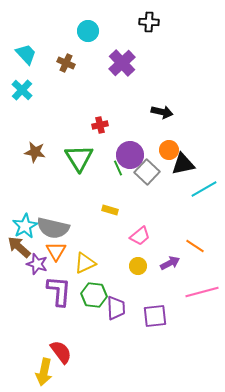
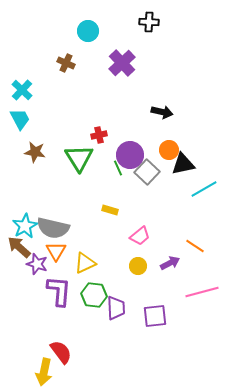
cyan trapezoid: moved 6 px left, 65 px down; rotated 15 degrees clockwise
red cross: moved 1 px left, 10 px down
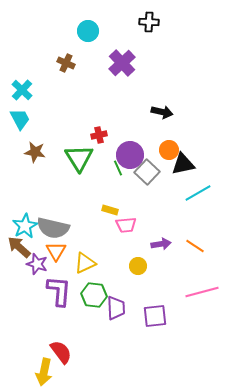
cyan line: moved 6 px left, 4 px down
pink trapezoid: moved 14 px left, 11 px up; rotated 35 degrees clockwise
purple arrow: moved 9 px left, 19 px up; rotated 18 degrees clockwise
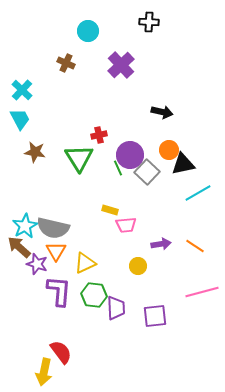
purple cross: moved 1 px left, 2 px down
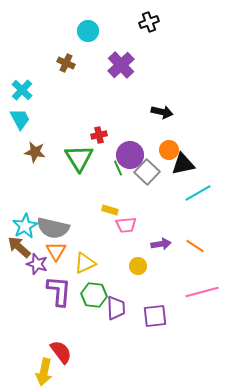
black cross: rotated 24 degrees counterclockwise
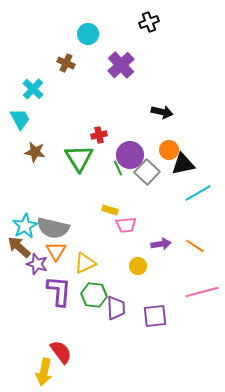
cyan circle: moved 3 px down
cyan cross: moved 11 px right, 1 px up
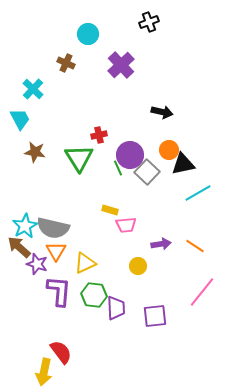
pink line: rotated 36 degrees counterclockwise
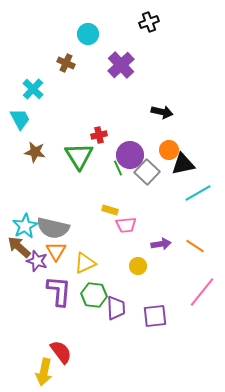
green triangle: moved 2 px up
purple star: moved 3 px up
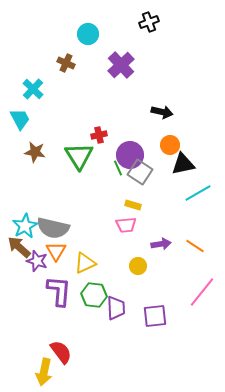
orange circle: moved 1 px right, 5 px up
gray square: moved 7 px left; rotated 10 degrees counterclockwise
yellow rectangle: moved 23 px right, 5 px up
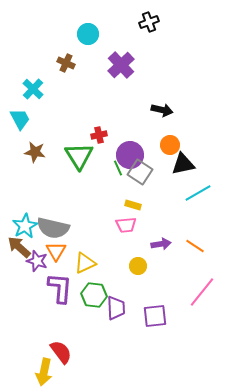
black arrow: moved 2 px up
purple L-shape: moved 1 px right, 3 px up
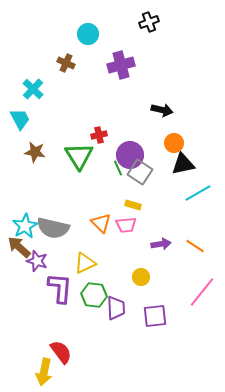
purple cross: rotated 28 degrees clockwise
orange circle: moved 4 px right, 2 px up
orange triangle: moved 45 px right, 28 px up; rotated 15 degrees counterclockwise
yellow circle: moved 3 px right, 11 px down
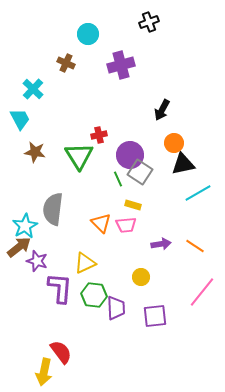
black arrow: rotated 105 degrees clockwise
green line: moved 11 px down
gray semicircle: moved 19 px up; rotated 84 degrees clockwise
brown arrow: rotated 100 degrees clockwise
